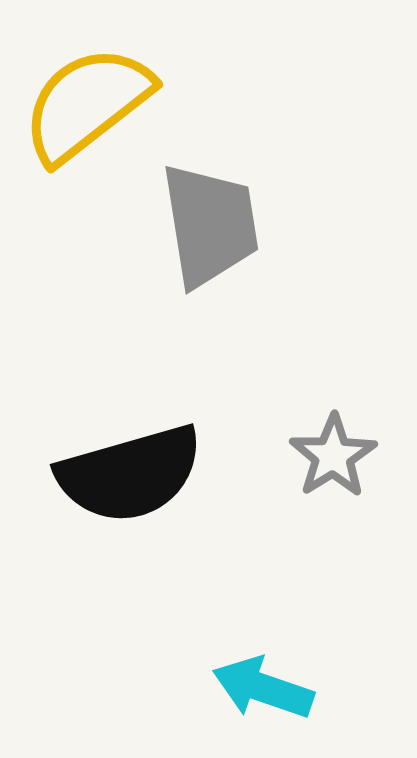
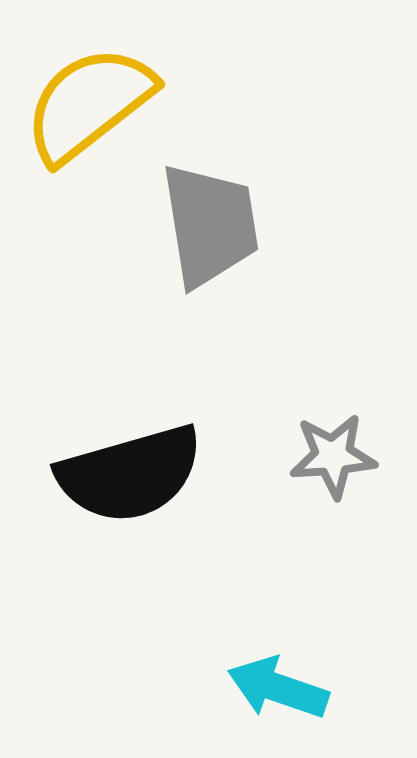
yellow semicircle: moved 2 px right
gray star: rotated 28 degrees clockwise
cyan arrow: moved 15 px right
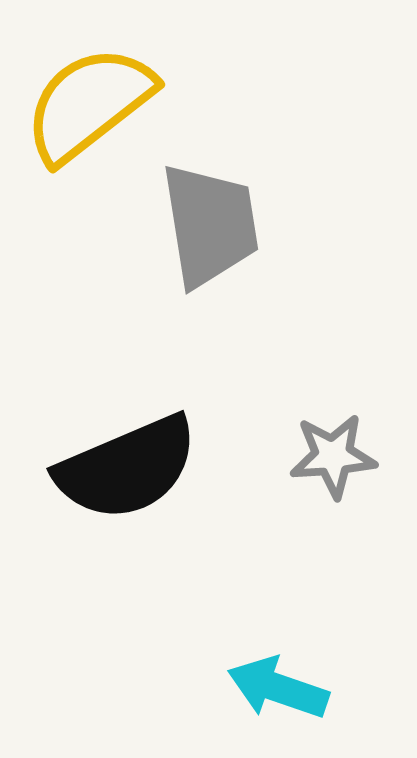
black semicircle: moved 3 px left, 6 px up; rotated 7 degrees counterclockwise
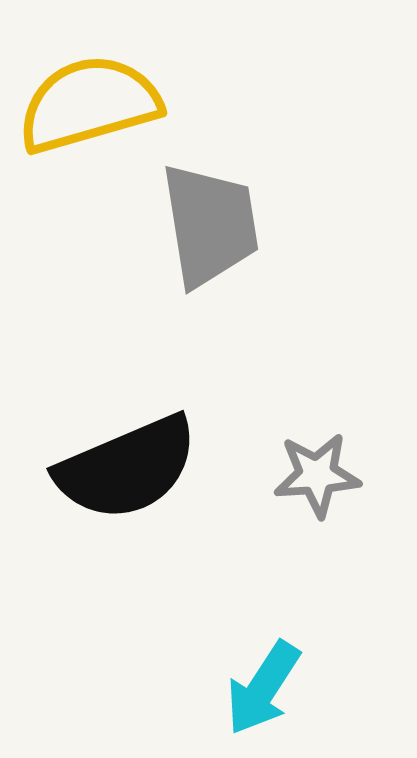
yellow semicircle: rotated 22 degrees clockwise
gray star: moved 16 px left, 19 px down
cyan arrow: moved 15 px left; rotated 76 degrees counterclockwise
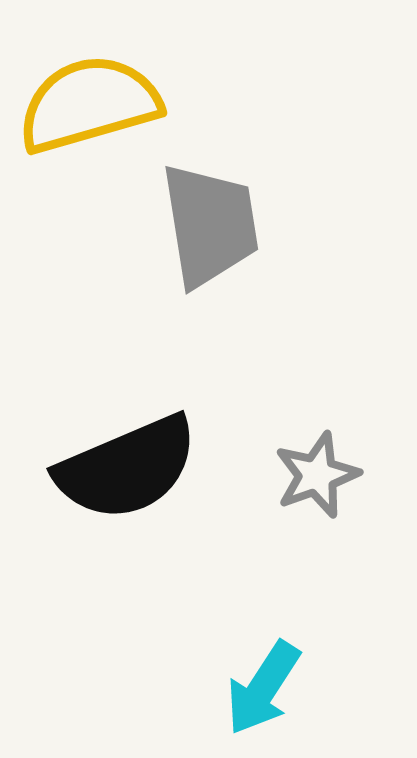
gray star: rotated 16 degrees counterclockwise
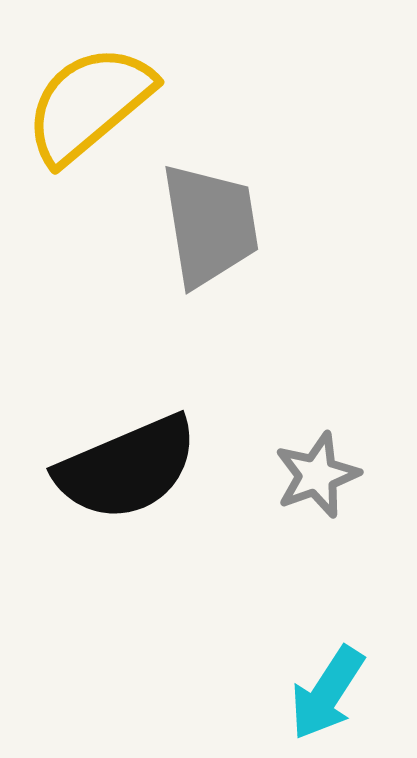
yellow semicircle: rotated 24 degrees counterclockwise
cyan arrow: moved 64 px right, 5 px down
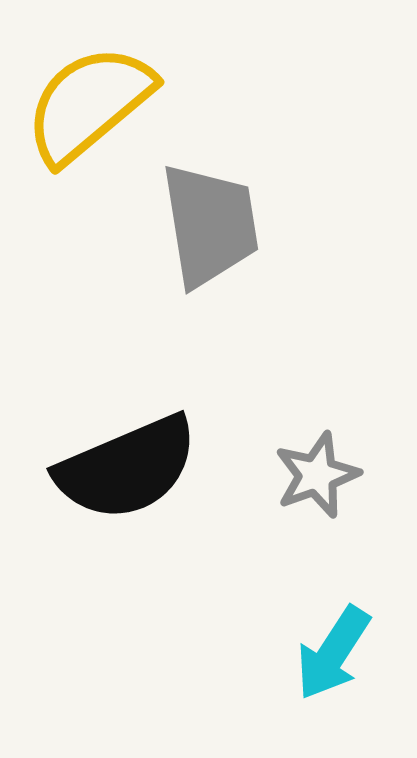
cyan arrow: moved 6 px right, 40 px up
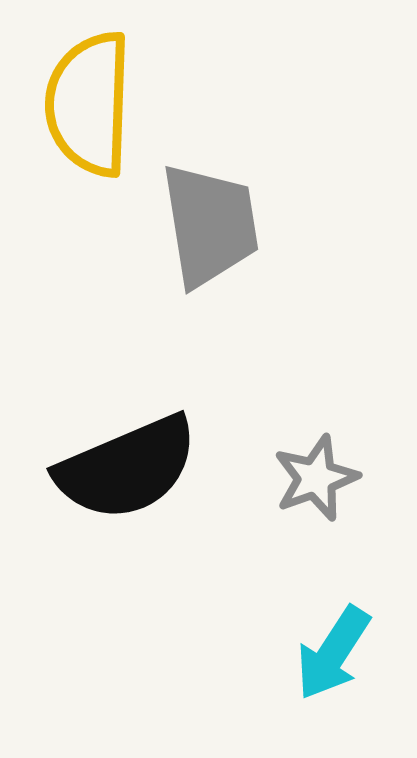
yellow semicircle: rotated 48 degrees counterclockwise
gray star: moved 1 px left, 3 px down
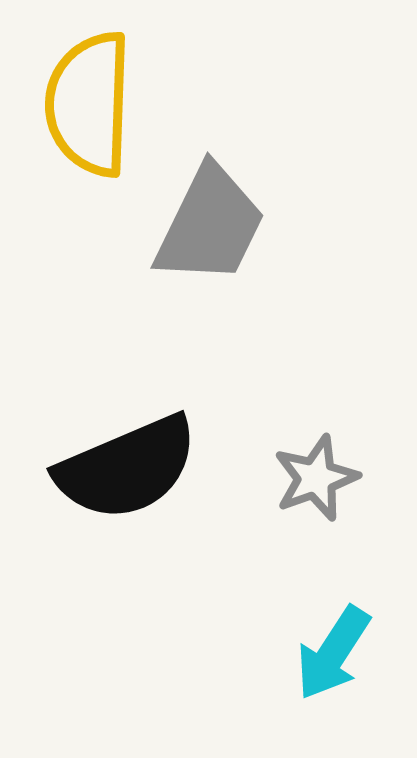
gray trapezoid: rotated 35 degrees clockwise
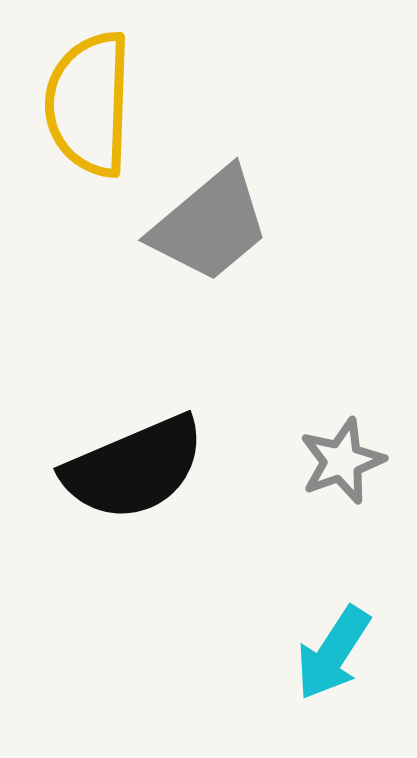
gray trapezoid: rotated 24 degrees clockwise
black semicircle: moved 7 px right
gray star: moved 26 px right, 17 px up
